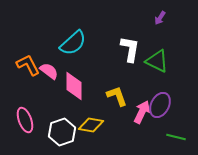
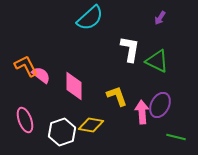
cyan semicircle: moved 17 px right, 25 px up
orange L-shape: moved 2 px left, 1 px down
pink semicircle: moved 8 px left, 4 px down
pink arrow: rotated 30 degrees counterclockwise
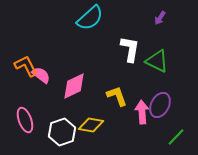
pink diamond: rotated 64 degrees clockwise
green line: rotated 60 degrees counterclockwise
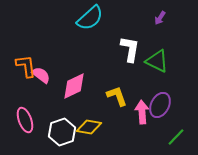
orange L-shape: rotated 20 degrees clockwise
yellow diamond: moved 2 px left, 2 px down
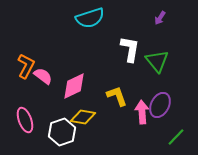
cyan semicircle: rotated 24 degrees clockwise
green triangle: rotated 25 degrees clockwise
orange L-shape: rotated 35 degrees clockwise
pink semicircle: moved 2 px right, 1 px down
yellow diamond: moved 6 px left, 10 px up
